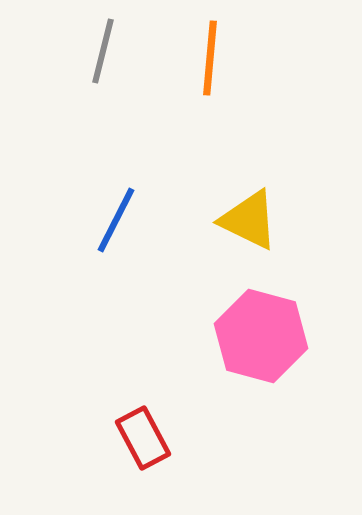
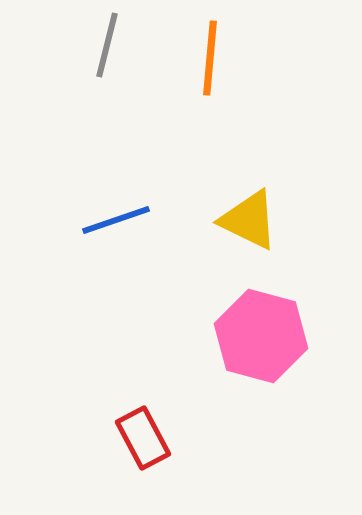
gray line: moved 4 px right, 6 px up
blue line: rotated 44 degrees clockwise
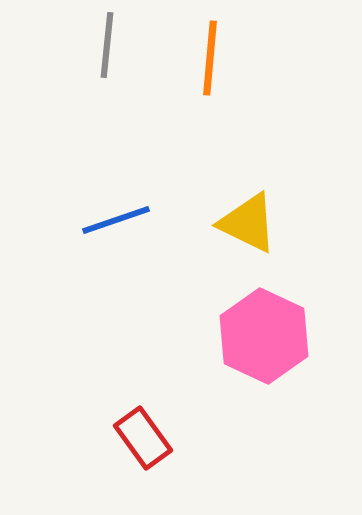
gray line: rotated 8 degrees counterclockwise
yellow triangle: moved 1 px left, 3 px down
pink hexagon: moved 3 px right; rotated 10 degrees clockwise
red rectangle: rotated 8 degrees counterclockwise
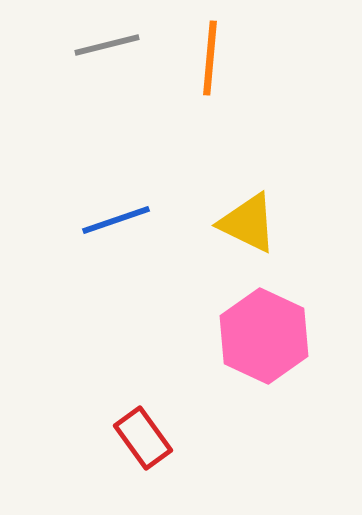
gray line: rotated 70 degrees clockwise
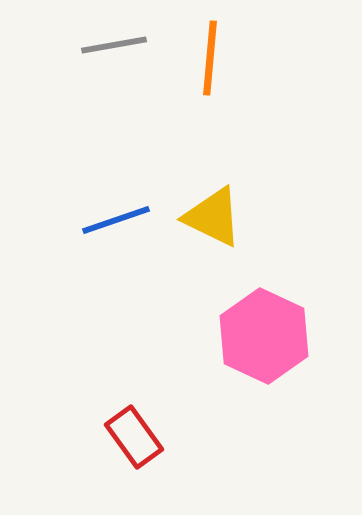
gray line: moved 7 px right; rotated 4 degrees clockwise
yellow triangle: moved 35 px left, 6 px up
red rectangle: moved 9 px left, 1 px up
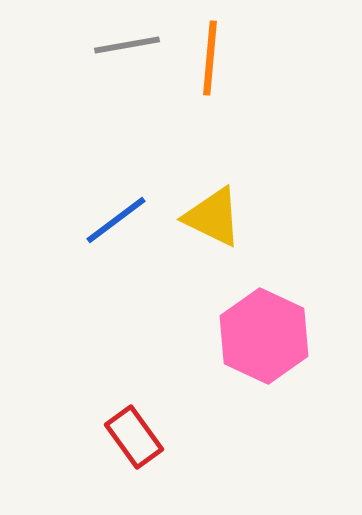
gray line: moved 13 px right
blue line: rotated 18 degrees counterclockwise
